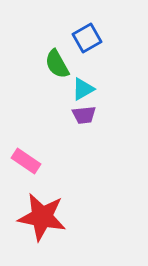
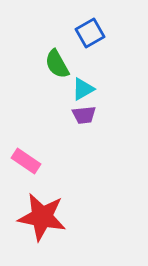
blue square: moved 3 px right, 5 px up
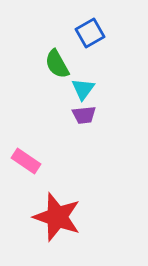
cyan triangle: rotated 25 degrees counterclockwise
red star: moved 15 px right; rotated 9 degrees clockwise
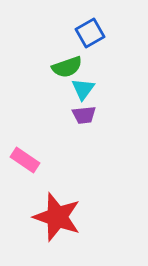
green semicircle: moved 10 px right, 3 px down; rotated 80 degrees counterclockwise
pink rectangle: moved 1 px left, 1 px up
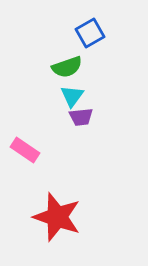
cyan triangle: moved 11 px left, 7 px down
purple trapezoid: moved 3 px left, 2 px down
pink rectangle: moved 10 px up
